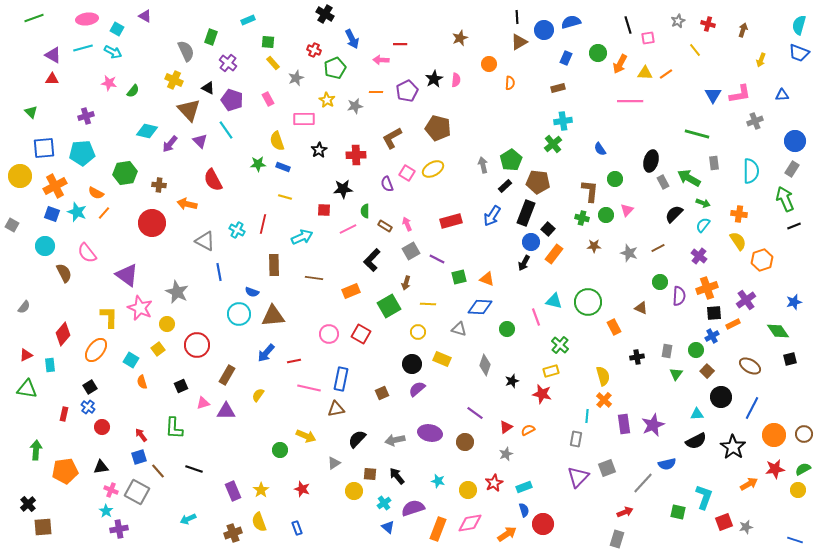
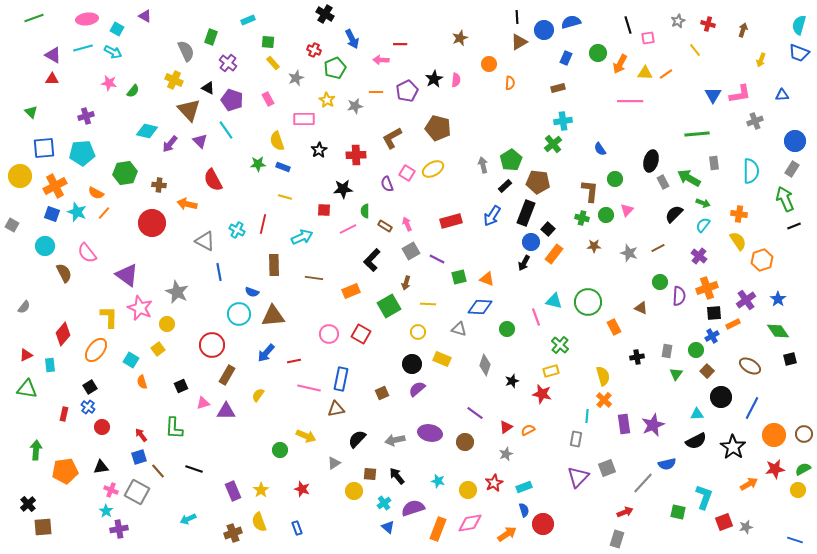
green line at (697, 134): rotated 20 degrees counterclockwise
blue star at (794, 302): moved 16 px left, 3 px up; rotated 21 degrees counterclockwise
red circle at (197, 345): moved 15 px right
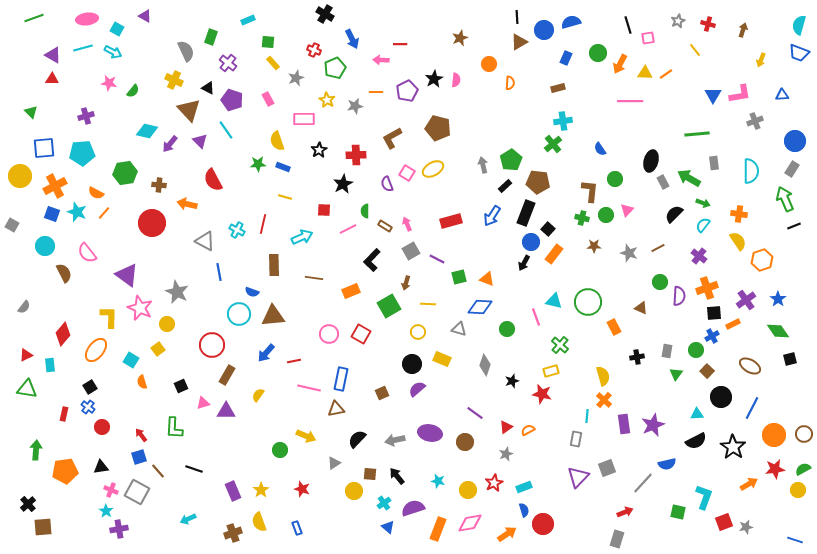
black star at (343, 189): moved 5 px up; rotated 24 degrees counterclockwise
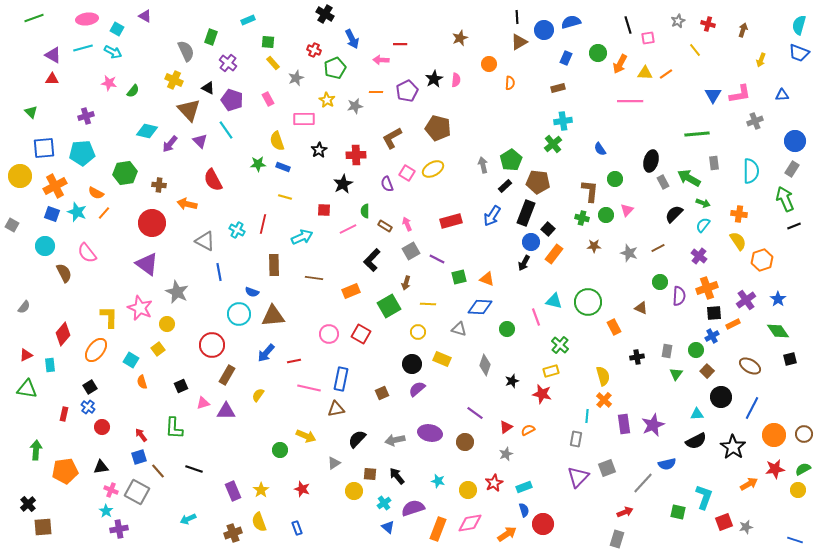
purple triangle at (127, 275): moved 20 px right, 11 px up
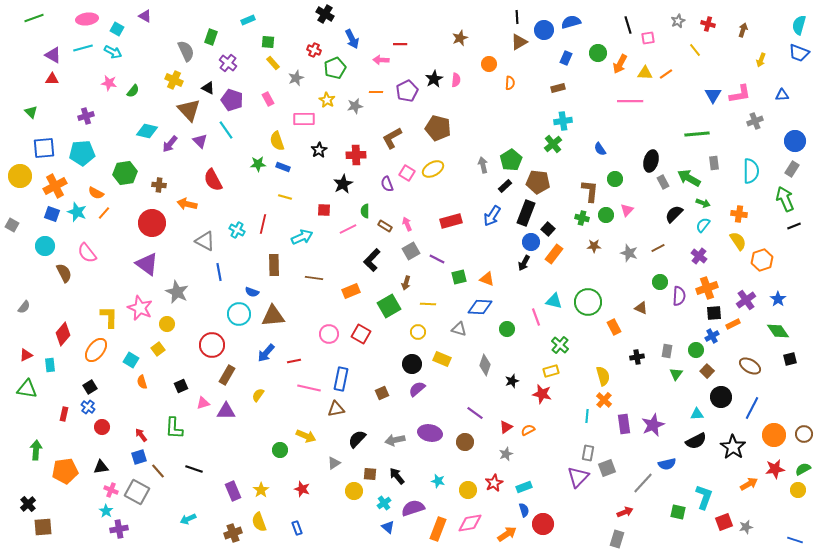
gray rectangle at (576, 439): moved 12 px right, 14 px down
